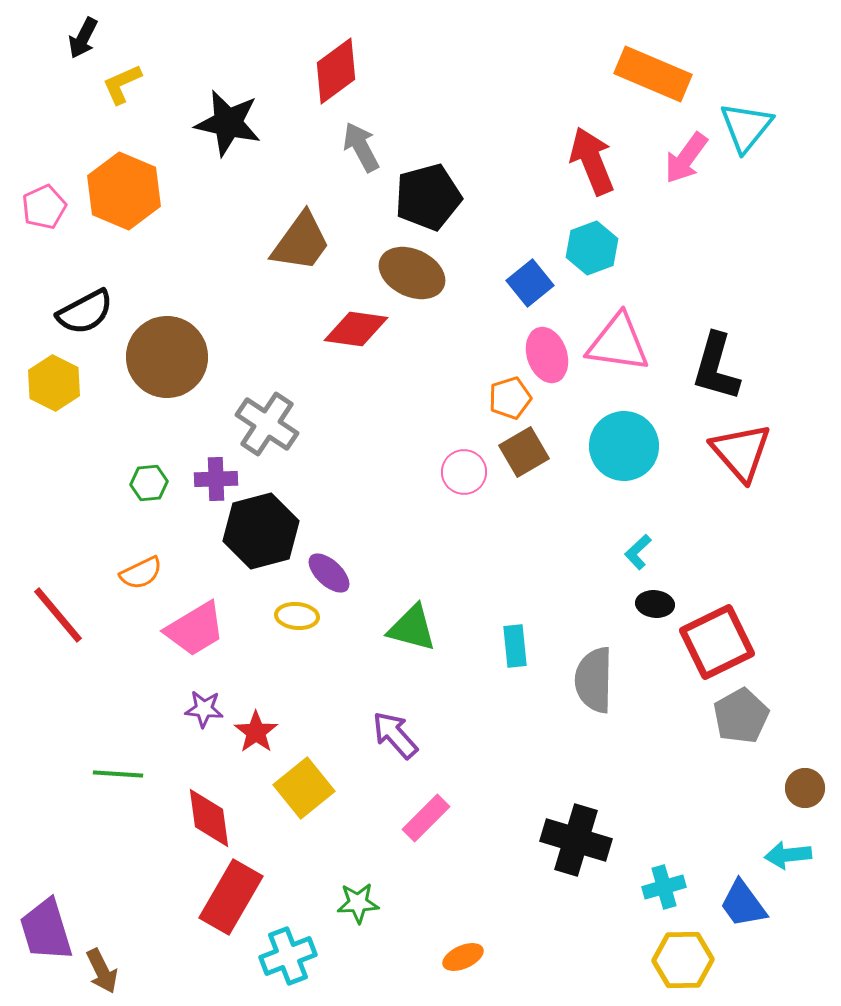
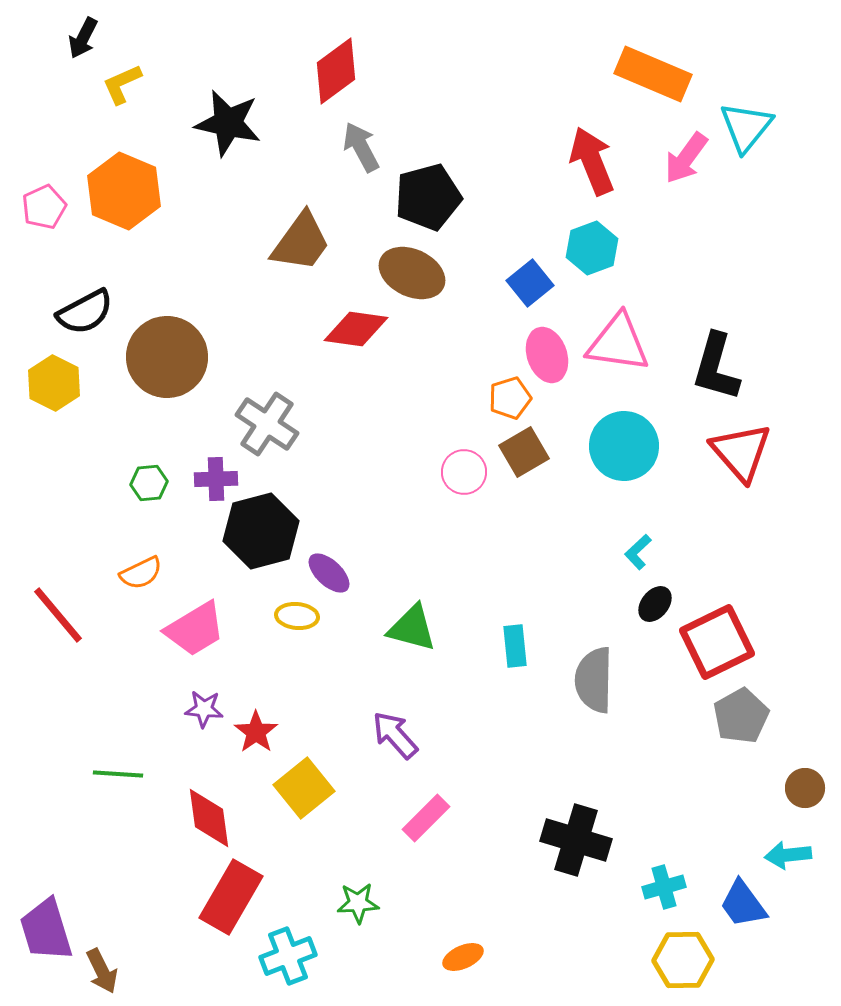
black ellipse at (655, 604): rotated 57 degrees counterclockwise
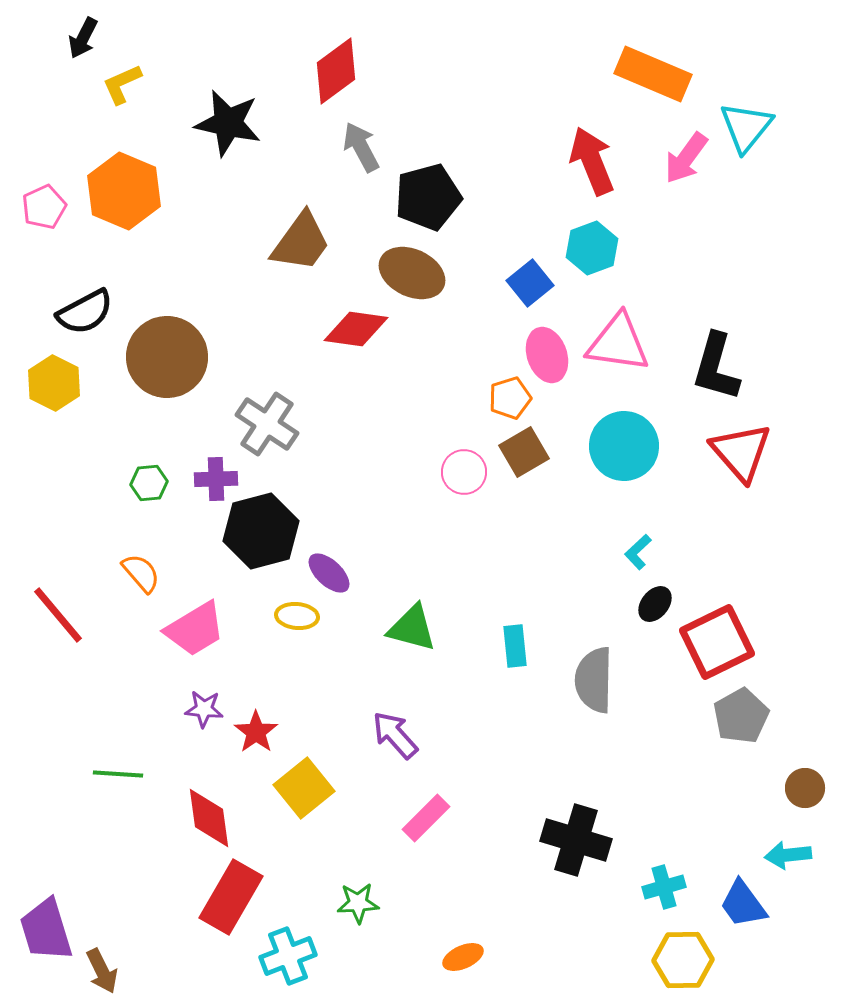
orange semicircle at (141, 573): rotated 105 degrees counterclockwise
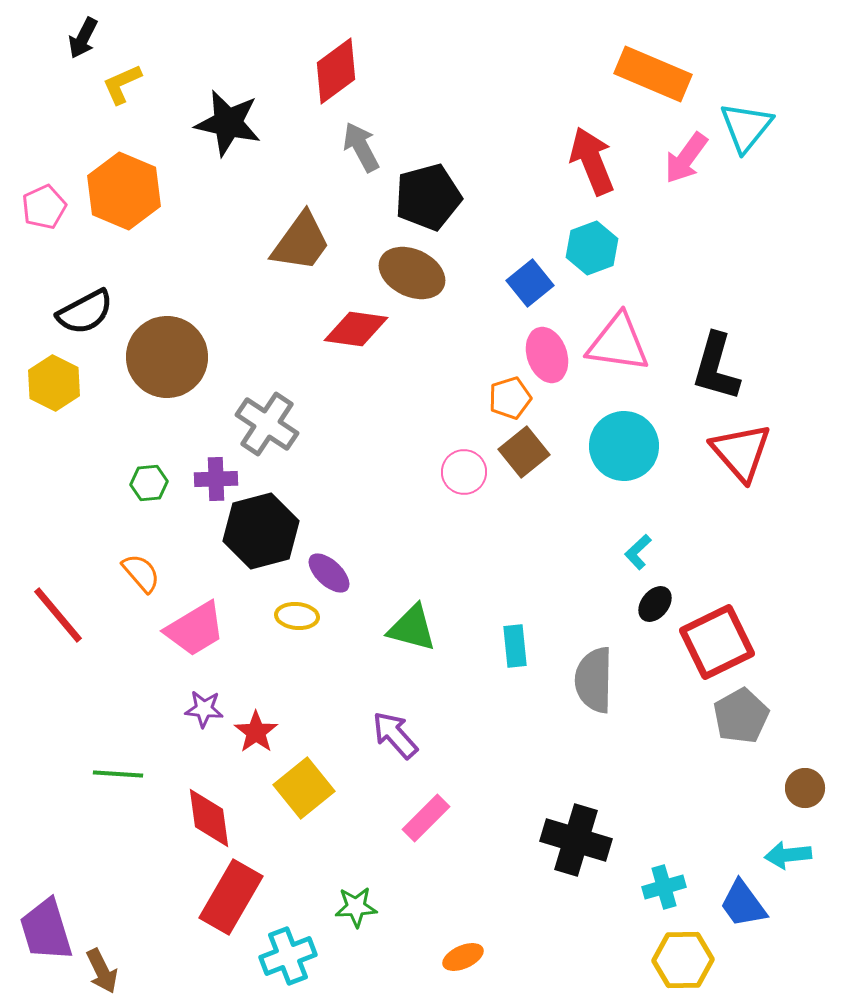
brown square at (524, 452): rotated 9 degrees counterclockwise
green star at (358, 903): moved 2 px left, 4 px down
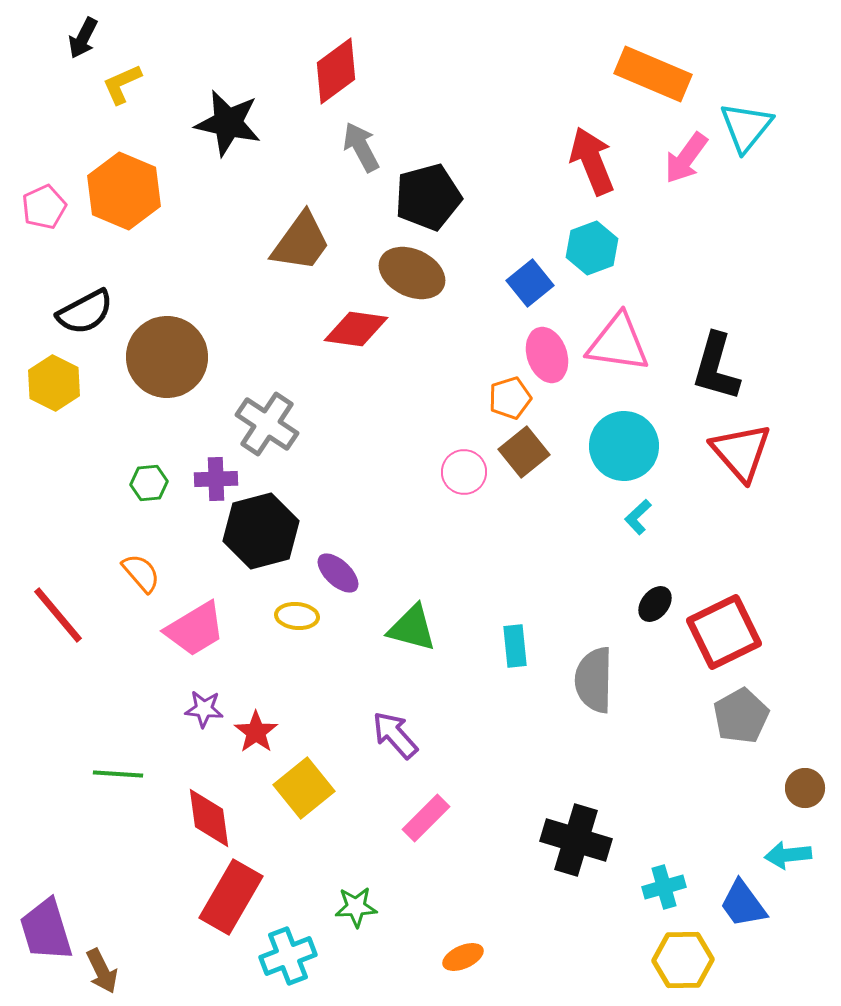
cyan L-shape at (638, 552): moved 35 px up
purple ellipse at (329, 573): moved 9 px right
red square at (717, 642): moved 7 px right, 10 px up
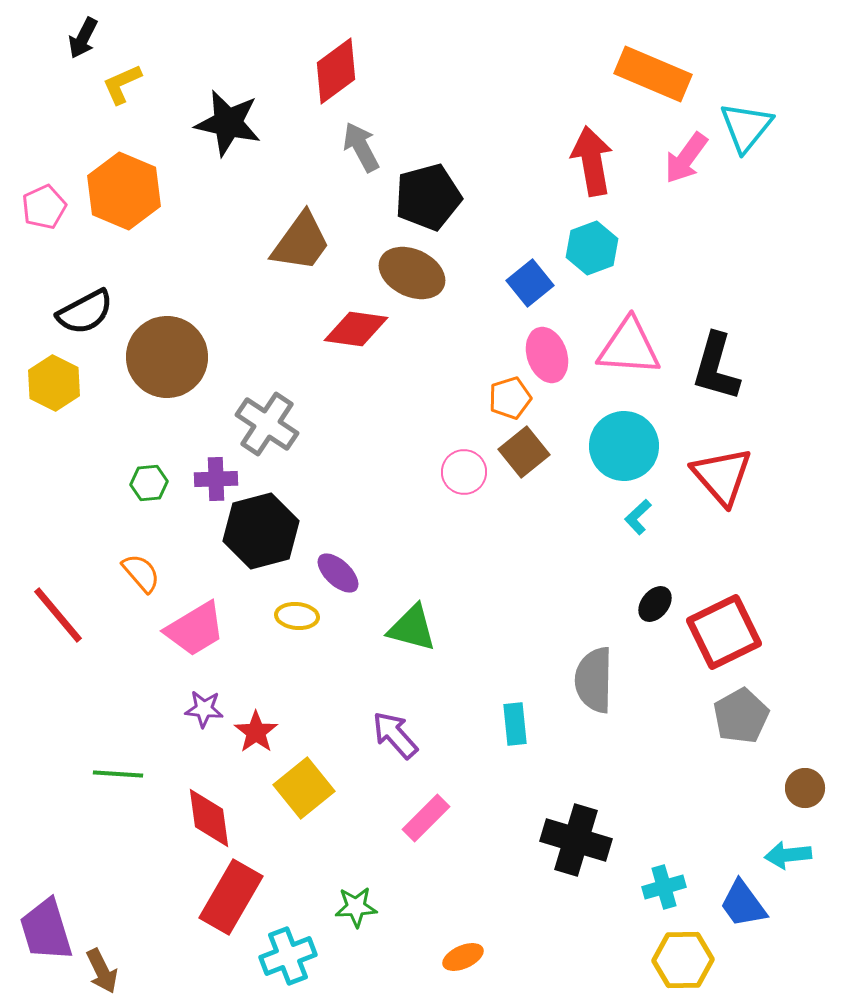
red arrow at (592, 161): rotated 12 degrees clockwise
pink triangle at (618, 343): moved 11 px right, 4 px down; rotated 4 degrees counterclockwise
red triangle at (741, 452): moved 19 px left, 24 px down
cyan rectangle at (515, 646): moved 78 px down
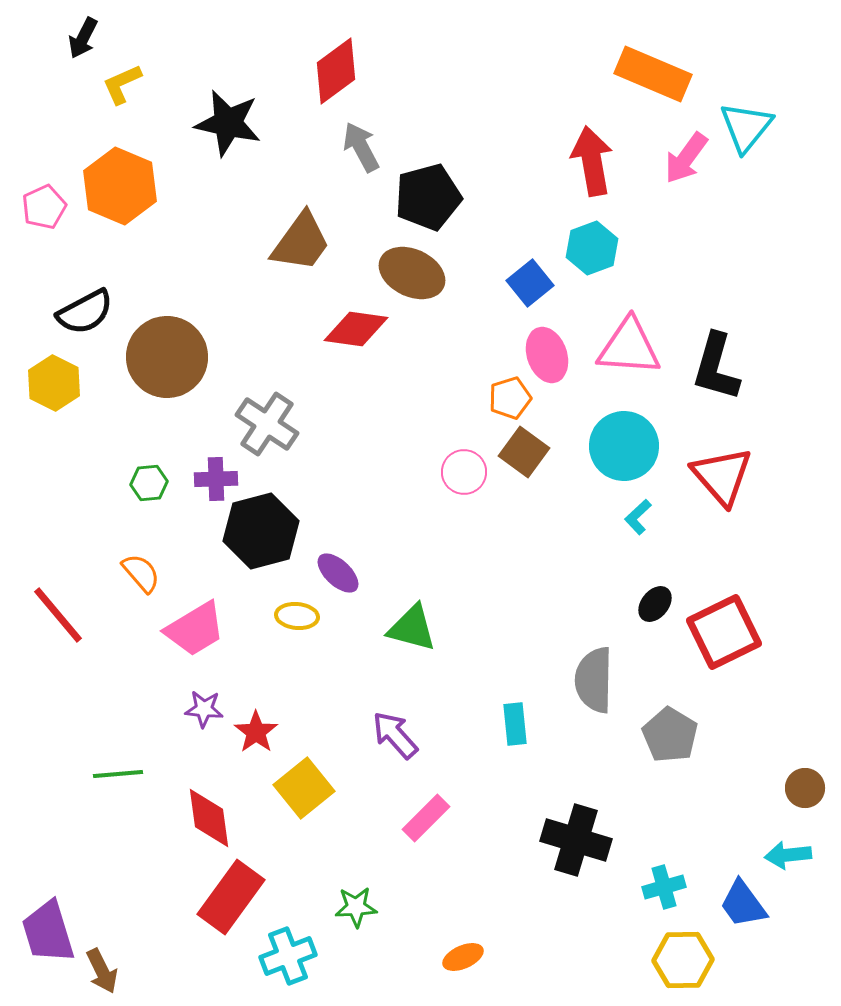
orange hexagon at (124, 191): moved 4 px left, 5 px up
brown square at (524, 452): rotated 15 degrees counterclockwise
gray pentagon at (741, 716): moved 71 px left, 19 px down; rotated 12 degrees counterclockwise
green line at (118, 774): rotated 9 degrees counterclockwise
red rectangle at (231, 897): rotated 6 degrees clockwise
purple trapezoid at (46, 930): moved 2 px right, 2 px down
